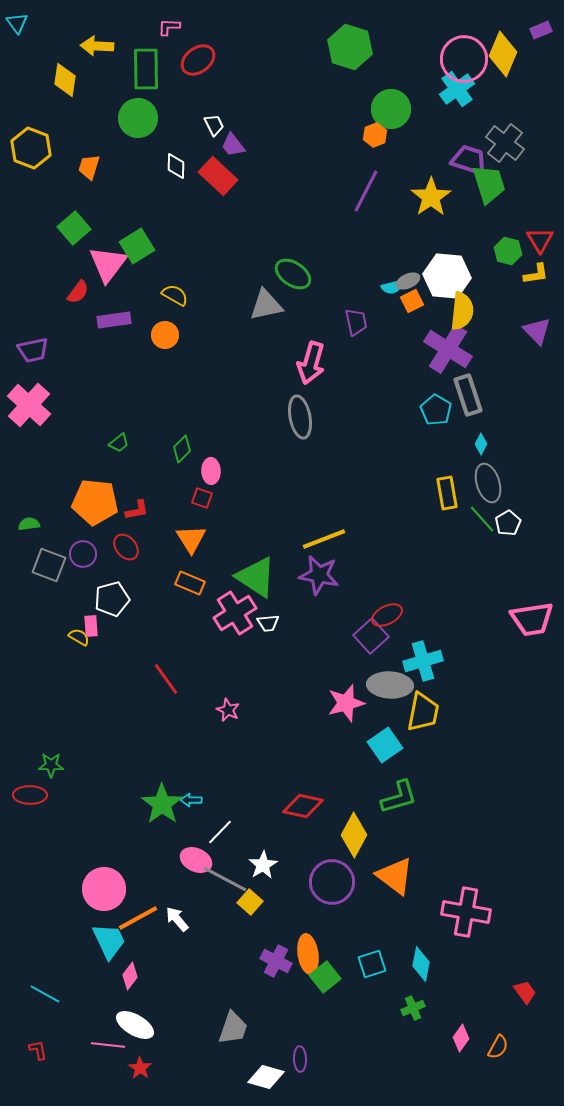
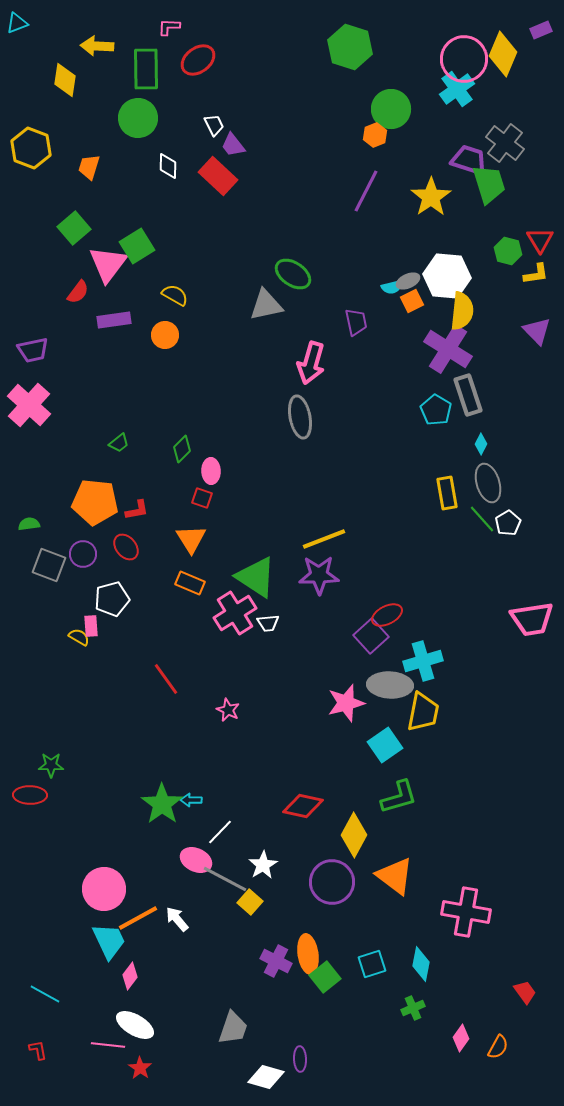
cyan triangle at (17, 23): rotated 45 degrees clockwise
white diamond at (176, 166): moved 8 px left
purple star at (319, 575): rotated 12 degrees counterclockwise
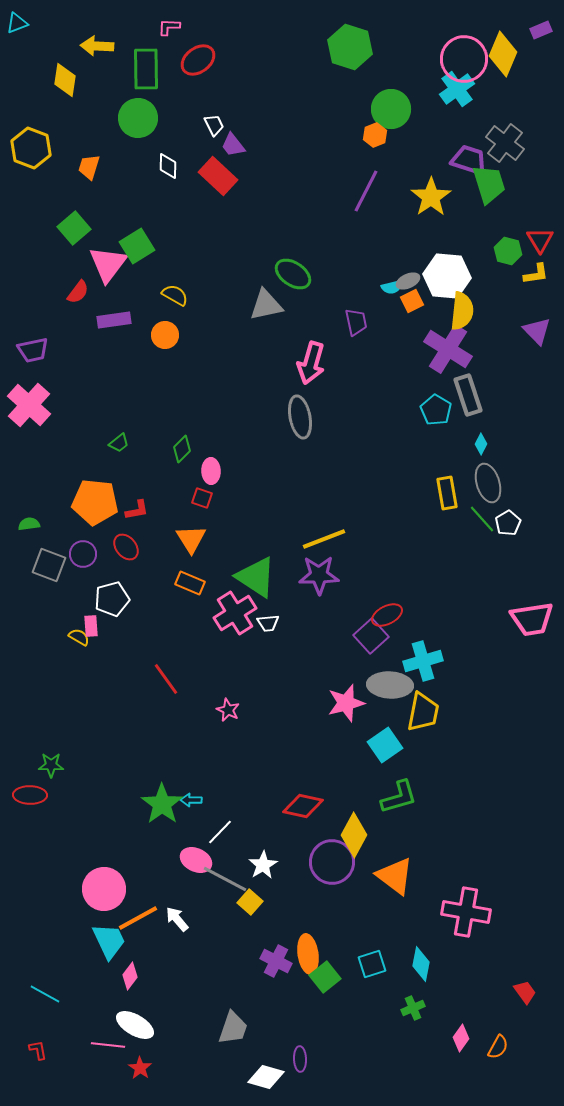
purple circle at (332, 882): moved 20 px up
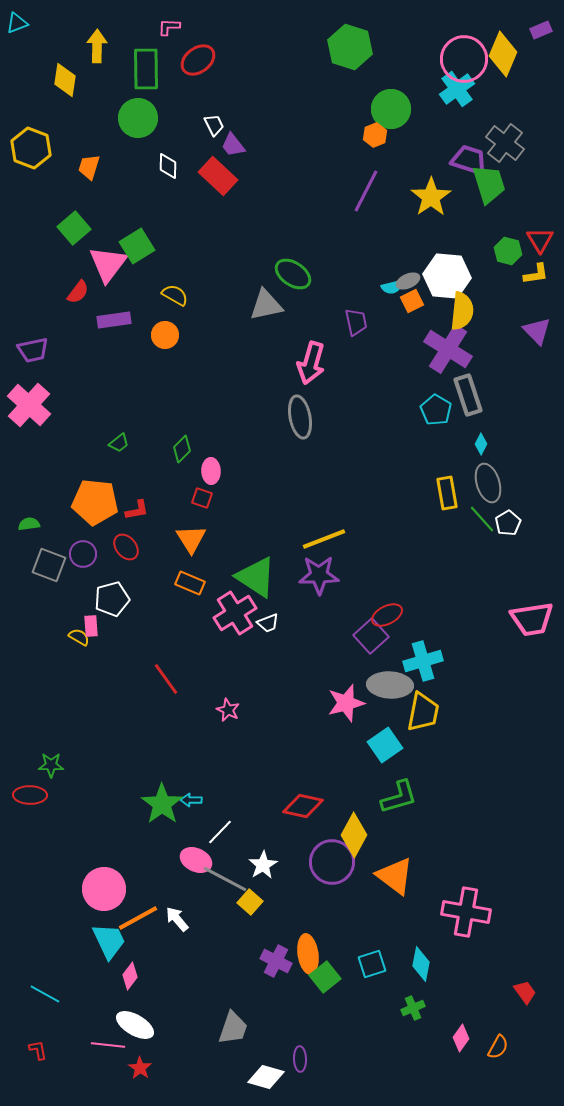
yellow arrow at (97, 46): rotated 88 degrees clockwise
white trapezoid at (268, 623): rotated 15 degrees counterclockwise
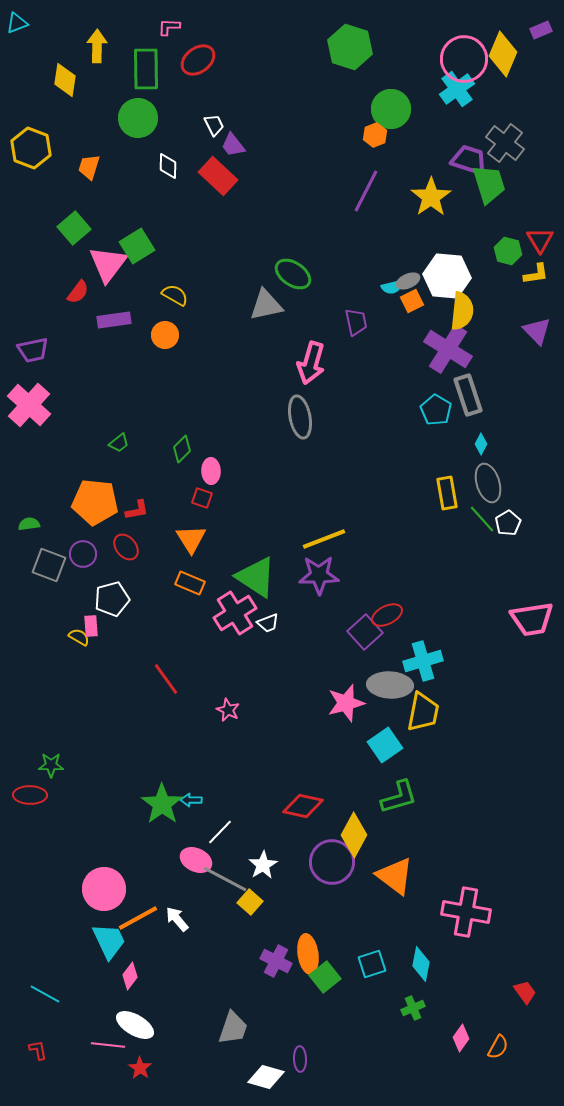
purple square at (371, 636): moved 6 px left, 4 px up
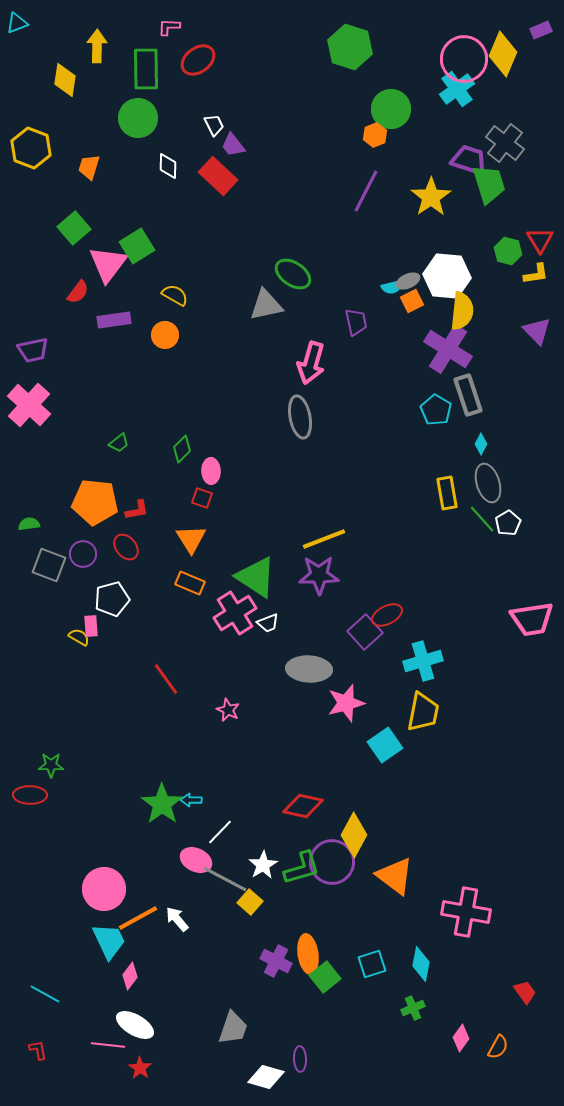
gray ellipse at (390, 685): moved 81 px left, 16 px up
green L-shape at (399, 797): moved 97 px left, 71 px down
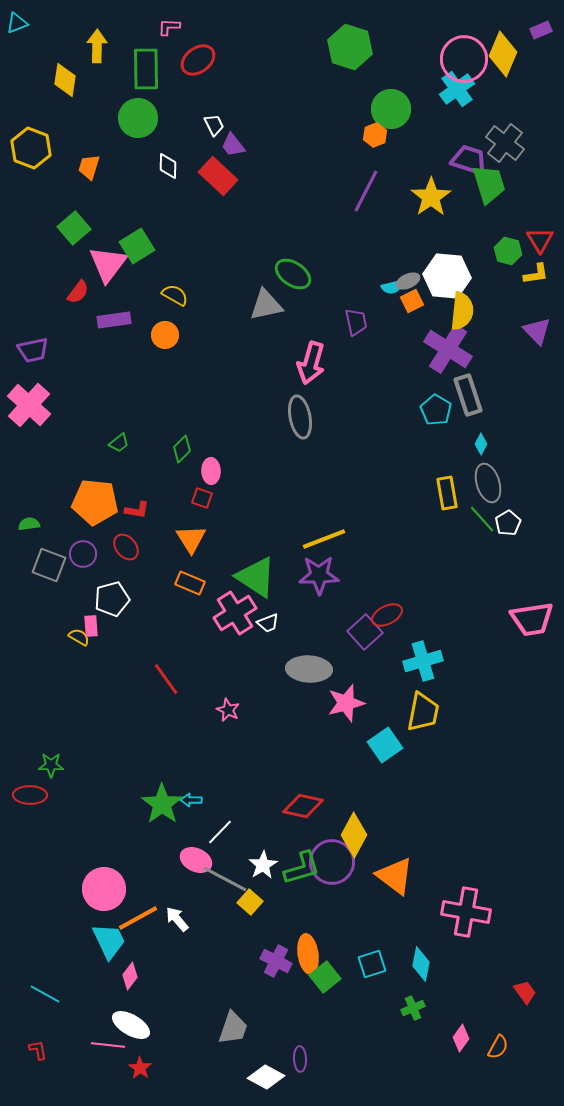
red L-shape at (137, 510): rotated 20 degrees clockwise
white ellipse at (135, 1025): moved 4 px left
white diamond at (266, 1077): rotated 12 degrees clockwise
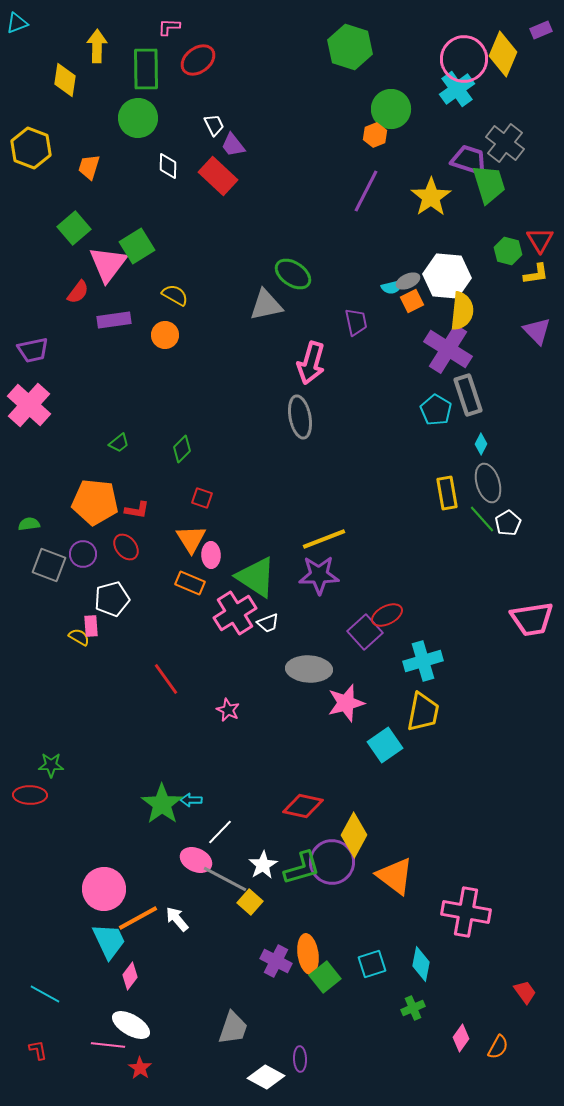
pink ellipse at (211, 471): moved 84 px down
